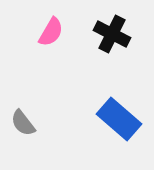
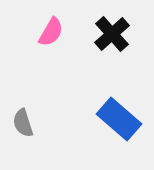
black cross: rotated 21 degrees clockwise
gray semicircle: rotated 20 degrees clockwise
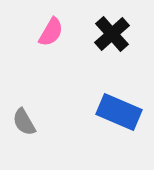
blue rectangle: moved 7 px up; rotated 18 degrees counterclockwise
gray semicircle: moved 1 px right, 1 px up; rotated 12 degrees counterclockwise
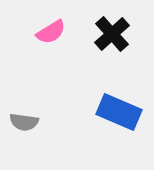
pink semicircle: rotated 28 degrees clockwise
gray semicircle: rotated 52 degrees counterclockwise
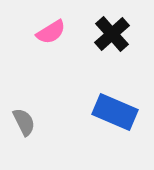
blue rectangle: moved 4 px left
gray semicircle: rotated 124 degrees counterclockwise
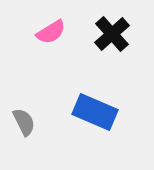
blue rectangle: moved 20 px left
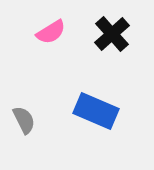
blue rectangle: moved 1 px right, 1 px up
gray semicircle: moved 2 px up
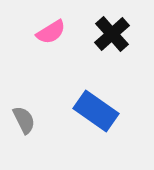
blue rectangle: rotated 12 degrees clockwise
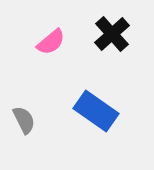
pink semicircle: moved 10 px down; rotated 8 degrees counterclockwise
